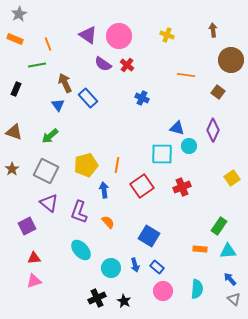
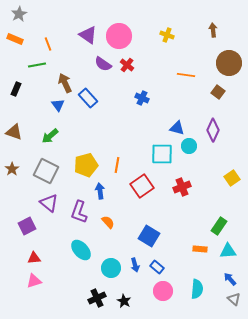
brown circle at (231, 60): moved 2 px left, 3 px down
blue arrow at (104, 190): moved 4 px left, 1 px down
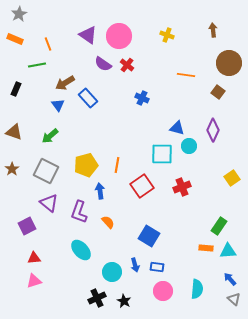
brown arrow at (65, 83): rotated 96 degrees counterclockwise
orange rectangle at (200, 249): moved 6 px right, 1 px up
blue rectangle at (157, 267): rotated 32 degrees counterclockwise
cyan circle at (111, 268): moved 1 px right, 4 px down
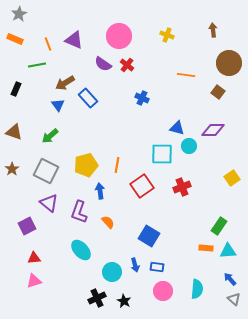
purple triangle at (88, 35): moved 14 px left, 5 px down; rotated 12 degrees counterclockwise
purple diamond at (213, 130): rotated 65 degrees clockwise
